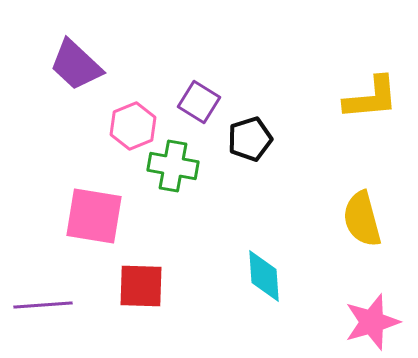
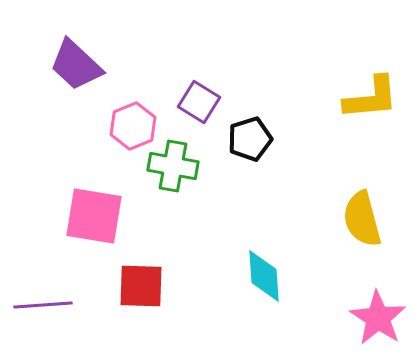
pink star: moved 6 px right, 4 px up; rotated 22 degrees counterclockwise
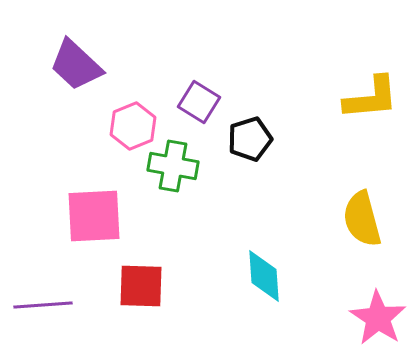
pink square: rotated 12 degrees counterclockwise
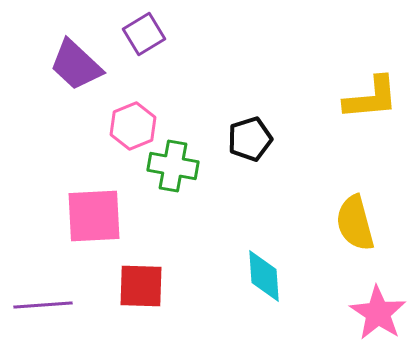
purple square: moved 55 px left, 68 px up; rotated 27 degrees clockwise
yellow semicircle: moved 7 px left, 4 px down
pink star: moved 5 px up
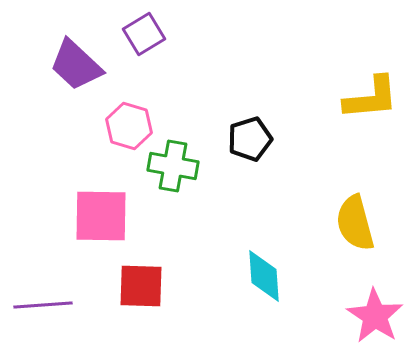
pink hexagon: moved 4 px left; rotated 21 degrees counterclockwise
pink square: moved 7 px right; rotated 4 degrees clockwise
pink star: moved 3 px left, 3 px down
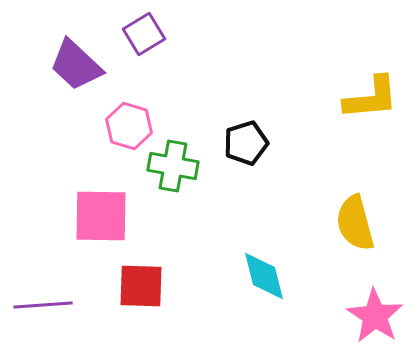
black pentagon: moved 4 px left, 4 px down
cyan diamond: rotated 10 degrees counterclockwise
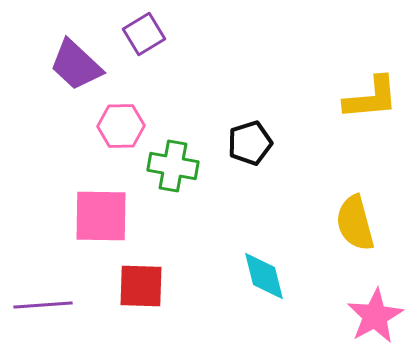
pink hexagon: moved 8 px left; rotated 18 degrees counterclockwise
black pentagon: moved 4 px right
pink star: rotated 10 degrees clockwise
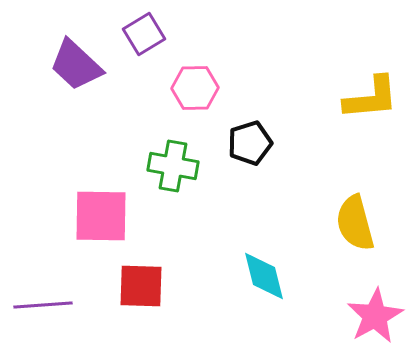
pink hexagon: moved 74 px right, 38 px up
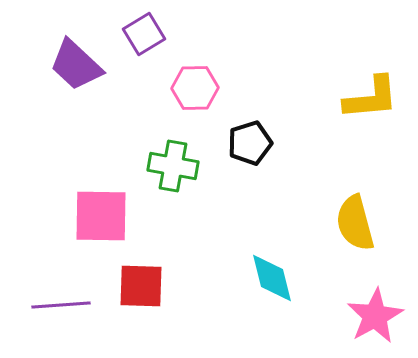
cyan diamond: moved 8 px right, 2 px down
purple line: moved 18 px right
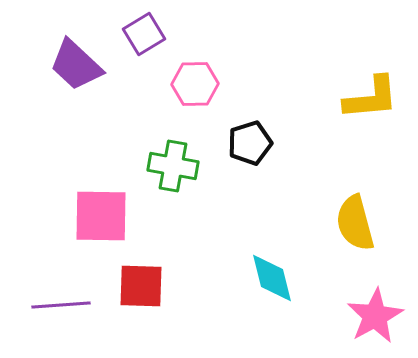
pink hexagon: moved 4 px up
